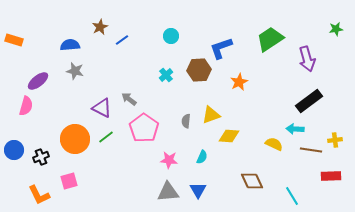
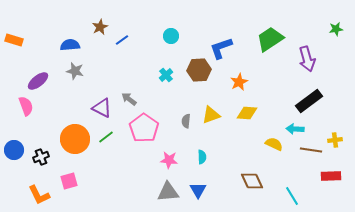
pink semicircle: rotated 36 degrees counterclockwise
yellow diamond: moved 18 px right, 23 px up
cyan semicircle: rotated 24 degrees counterclockwise
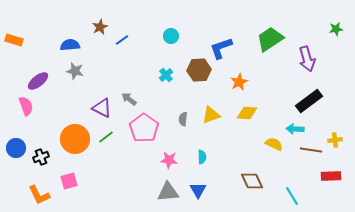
gray semicircle: moved 3 px left, 2 px up
blue circle: moved 2 px right, 2 px up
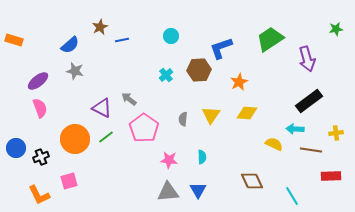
blue line: rotated 24 degrees clockwise
blue semicircle: rotated 144 degrees clockwise
pink semicircle: moved 14 px right, 2 px down
yellow triangle: rotated 36 degrees counterclockwise
yellow cross: moved 1 px right, 7 px up
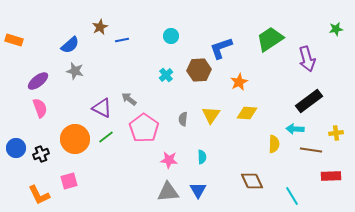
yellow semicircle: rotated 66 degrees clockwise
black cross: moved 3 px up
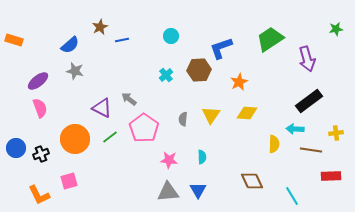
green line: moved 4 px right
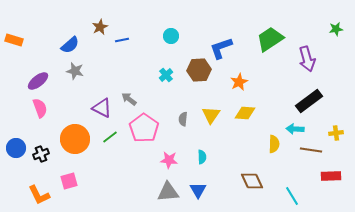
yellow diamond: moved 2 px left
